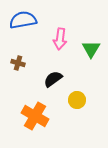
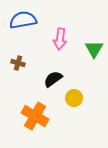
green triangle: moved 3 px right
yellow circle: moved 3 px left, 2 px up
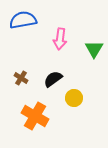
brown cross: moved 3 px right, 15 px down; rotated 16 degrees clockwise
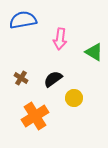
green triangle: moved 3 px down; rotated 30 degrees counterclockwise
orange cross: rotated 28 degrees clockwise
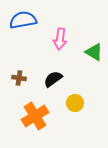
brown cross: moved 2 px left; rotated 24 degrees counterclockwise
yellow circle: moved 1 px right, 5 px down
